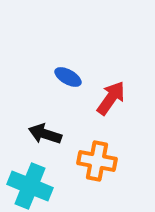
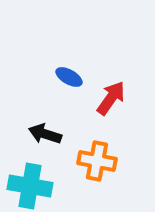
blue ellipse: moved 1 px right
cyan cross: rotated 12 degrees counterclockwise
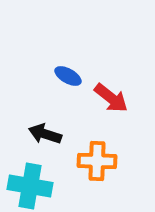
blue ellipse: moved 1 px left, 1 px up
red arrow: rotated 93 degrees clockwise
orange cross: rotated 9 degrees counterclockwise
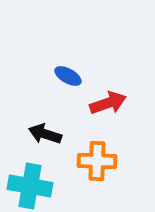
red arrow: moved 3 px left, 5 px down; rotated 57 degrees counterclockwise
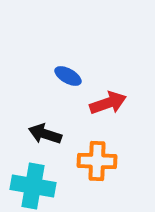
cyan cross: moved 3 px right
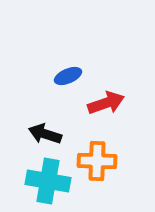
blue ellipse: rotated 52 degrees counterclockwise
red arrow: moved 2 px left
cyan cross: moved 15 px right, 5 px up
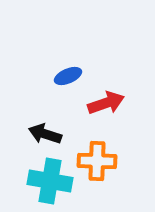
cyan cross: moved 2 px right
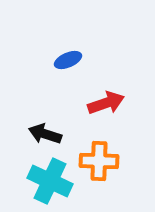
blue ellipse: moved 16 px up
orange cross: moved 2 px right
cyan cross: rotated 15 degrees clockwise
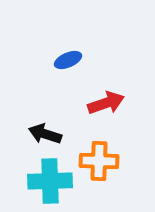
cyan cross: rotated 27 degrees counterclockwise
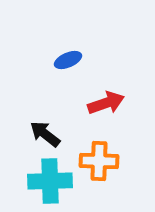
black arrow: rotated 20 degrees clockwise
